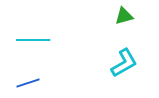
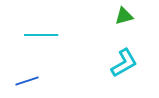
cyan line: moved 8 px right, 5 px up
blue line: moved 1 px left, 2 px up
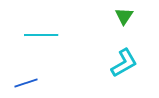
green triangle: rotated 42 degrees counterclockwise
blue line: moved 1 px left, 2 px down
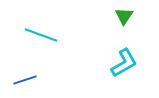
cyan line: rotated 20 degrees clockwise
blue line: moved 1 px left, 3 px up
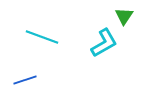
cyan line: moved 1 px right, 2 px down
cyan L-shape: moved 20 px left, 20 px up
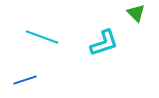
green triangle: moved 12 px right, 3 px up; rotated 18 degrees counterclockwise
cyan L-shape: rotated 12 degrees clockwise
